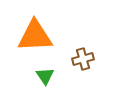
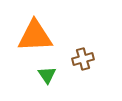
green triangle: moved 2 px right, 1 px up
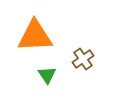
brown cross: rotated 20 degrees counterclockwise
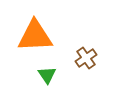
brown cross: moved 3 px right, 1 px up
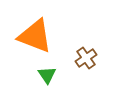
orange triangle: rotated 24 degrees clockwise
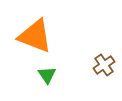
brown cross: moved 18 px right, 7 px down
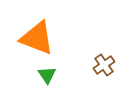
orange triangle: moved 2 px right, 2 px down
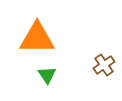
orange triangle: rotated 21 degrees counterclockwise
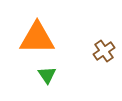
brown cross: moved 14 px up
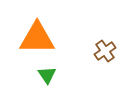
brown cross: moved 1 px right
